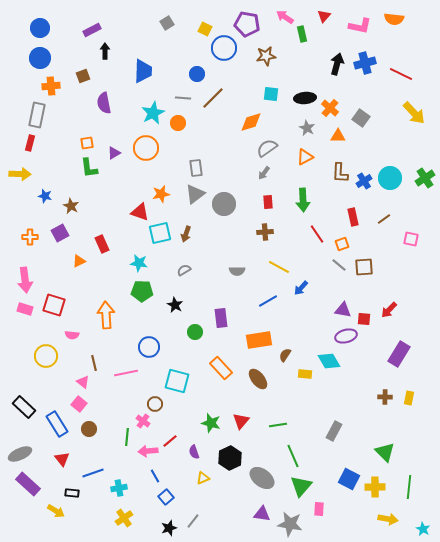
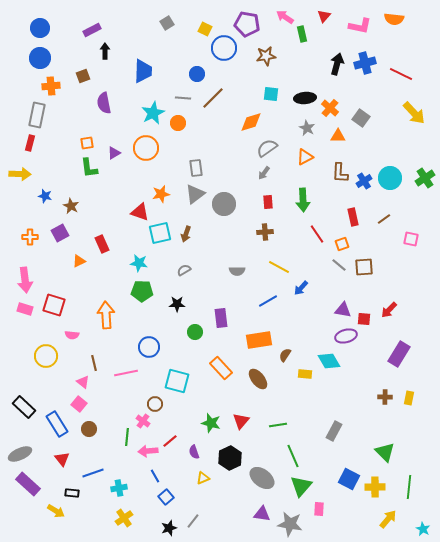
black star at (175, 305): moved 2 px right, 1 px up; rotated 28 degrees counterclockwise
yellow arrow at (388, 519): rotated 60 degrees counterclockwise
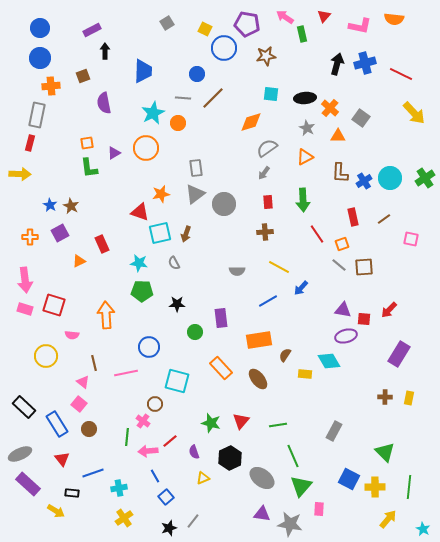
blue star at (45, 196): moved 5 px right, 9 px down; rotated 16 degrees clockwise
gray semicircle at (184, 270): moved 10 px left, 7 px up; rotated 88 degrees counterclockwise
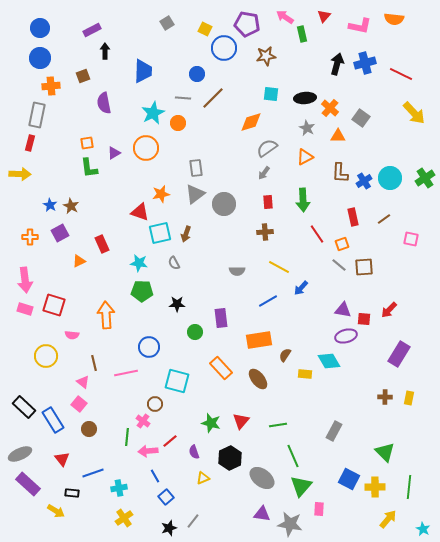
blue rectangle at (57, 424): moved 4 px left, 4 px up
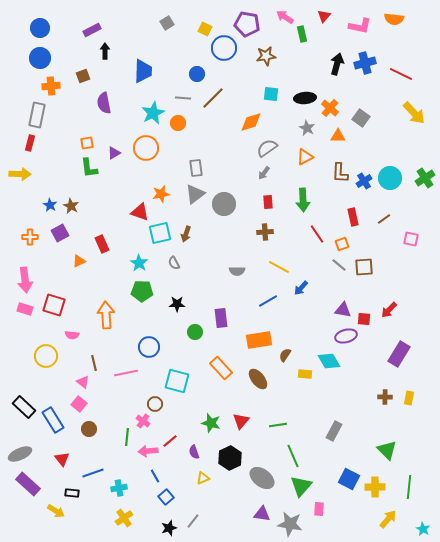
cyan star at (139, 263): rotated 24 degrees clockwise
green triangle at (385, 452): moved 2 px right, 2 px up
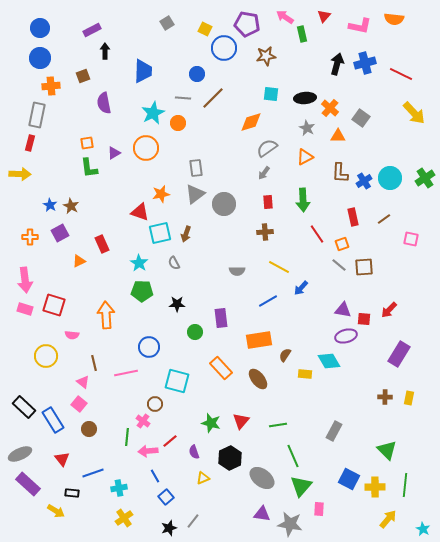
green line at (409, 487): moved 4 px left, 2 px up
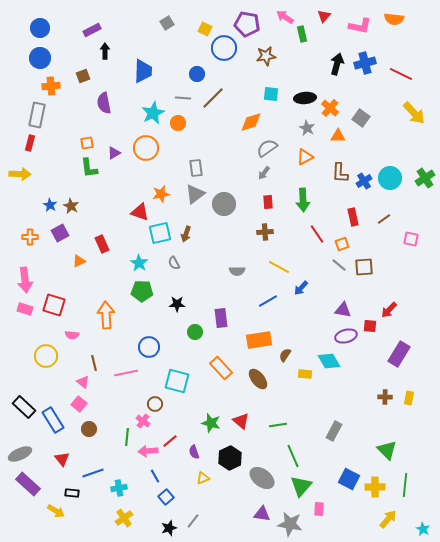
red square at (364, 319): moved 6 px right, 7 px down
red triangle at (241, 421): rotated 30 degrees counterclockwise
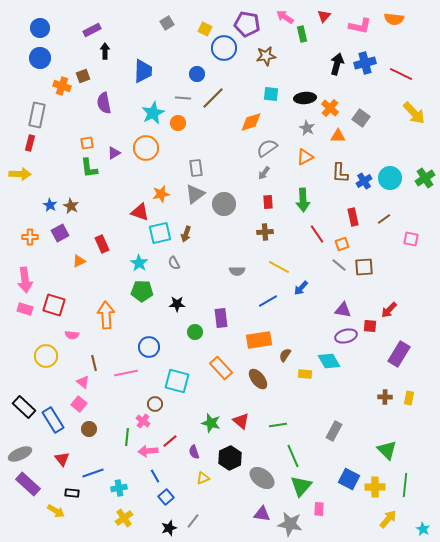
orange cross at (51, 86): moved 11 px right; rotated 24 degrees clockwise
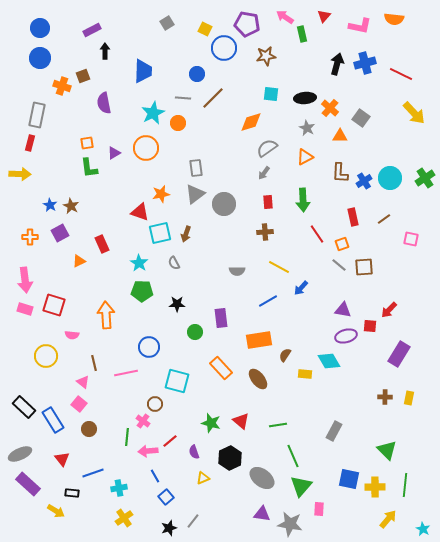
orange triangle at (338, 136): moved 2 px right
blue square at (349, 479): rotated 15 degrees counterclockwise
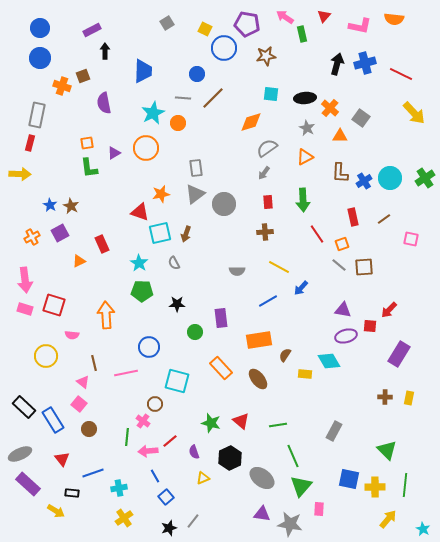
orange cross at (30, 237): moved 2 px right; rotated 28 degrees counterclockwise
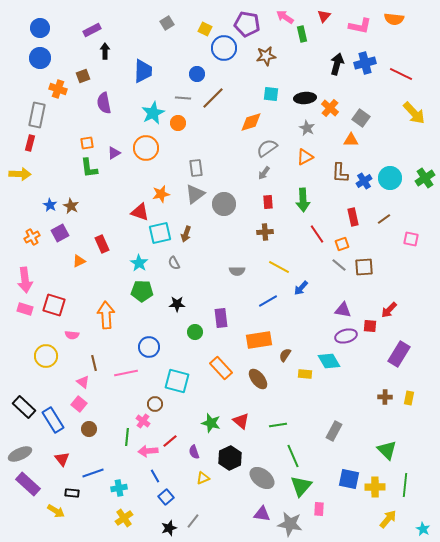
orange cross at (62, 86): moved 4 px left, 3 px down
orange triangle at (340, 136): moved 11 px right, 4 px down
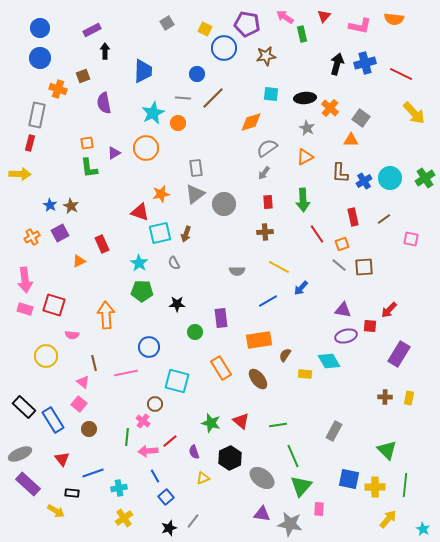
orange rectangle at (221, 368): rotated 10 degrees clockwise
